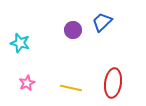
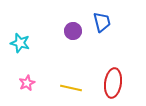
blue trapezoid: rotated 120 degrees clockwise
purple circle: moved 1 px down
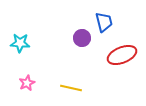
blue trapezoid: moved 2 px right
purple circle: moved 9 px right, 7 px down
cyan star: rotated 12 degrees counterclockwise
red ellipse: moved 9 px right, 28 px up; rotated 60 degrees clockwise
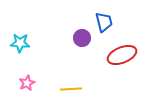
yellow line: moved 1 px down; rotated 15 degrees counterclockwise
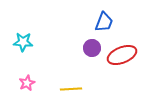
blue trapezoid: rotated 35 degrees clockwise
purple circle: moved 10 px right, 10 px down
cyan star: moved 3 px right, 1 px up
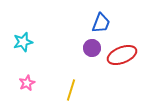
blue trapezoid: moved 3 px left, 1 px down
cyan star: rotated 18 degrees counterclockwise
yellow line: moved 1 px down; rotated 70 degrees counterclockwise
